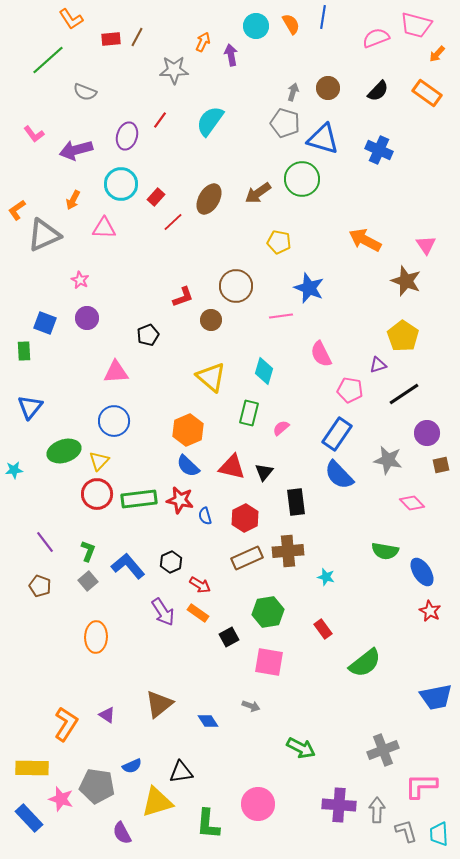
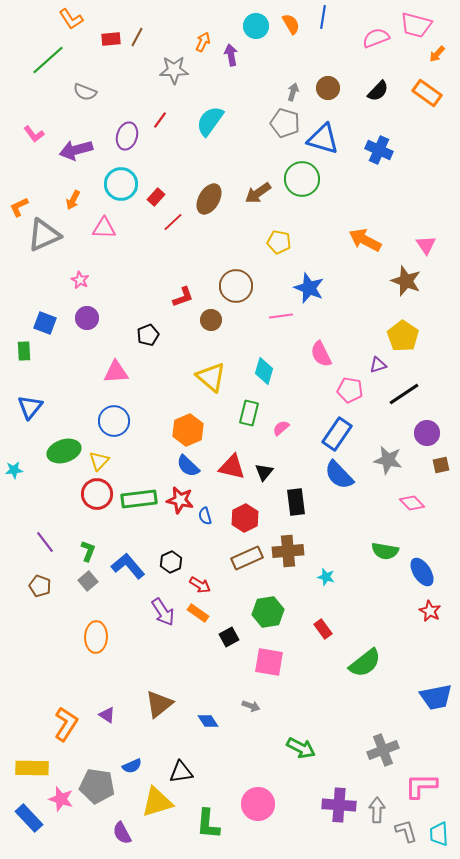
orange L-shape at (17, 210): moved 2 px right, 3 px up; rotated 10 degrees clockwise
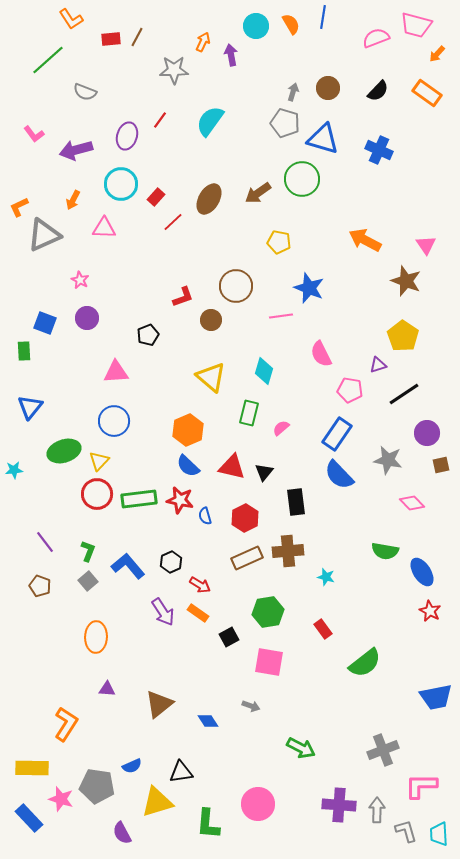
purple triangle at (107, 715): moved 26 px up; rotated 30 degrees counterclockwise
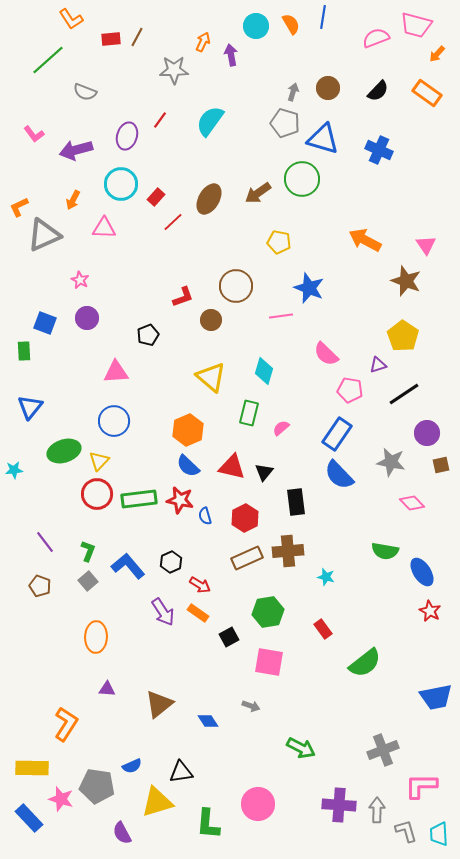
pink semicircle at (321, 354): moved 5 px right; rotated 20 degrees counterclockwise
gray star at (388, 460): moved 3 px right, 2 px down
